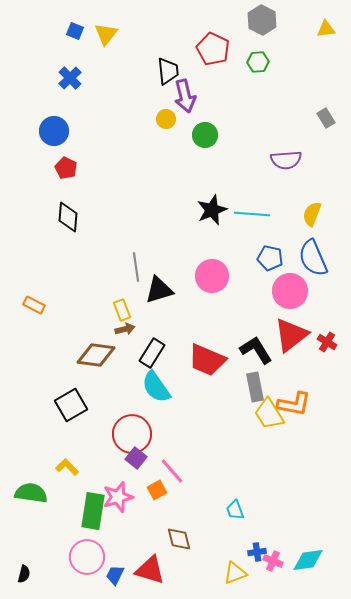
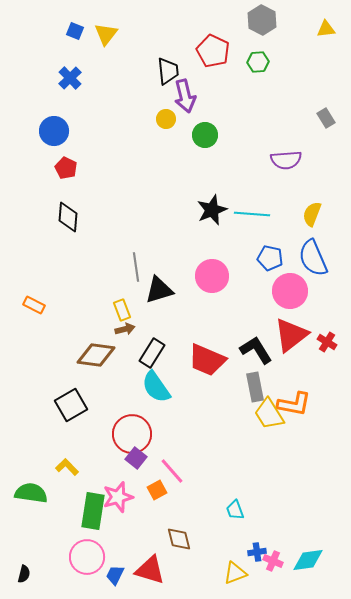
red pentagon at (213, 49): moved 2 px down
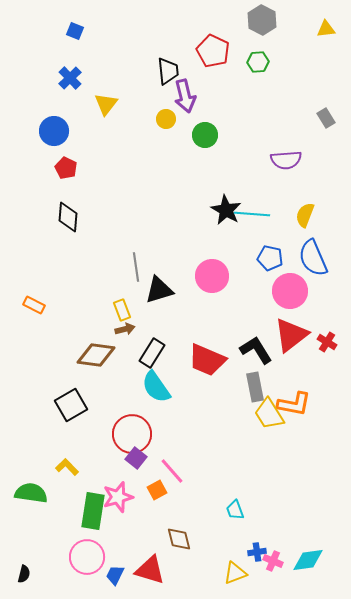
yellow triangle at (106, 34): moved 70 px down
black star at (212, 210): moved 14 px right; rotated 20 degrees counterclockwise
yellow semicircle at (312, 214): moved 7 px left, 1 px down
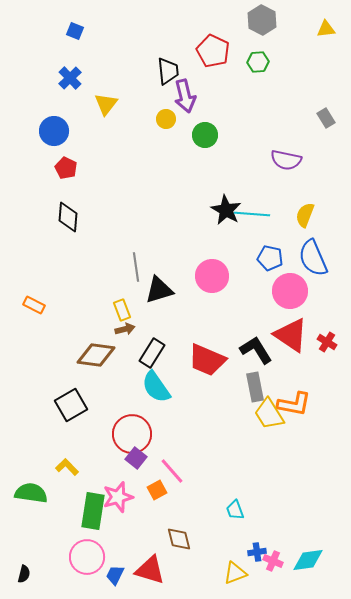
purple semicircle at (286, 160): rotated 16 degrees clockwise
red triangle at (291, 335): rotated 48 degrees counterclockwise
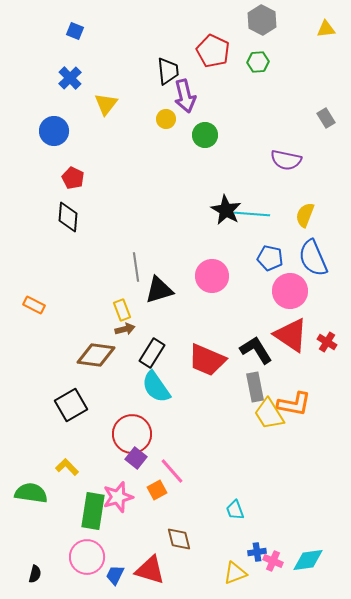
red pentagon at (66, 168): moved 7 px right, 10 px down
black semicircle at (24, 574): moved 11 px right
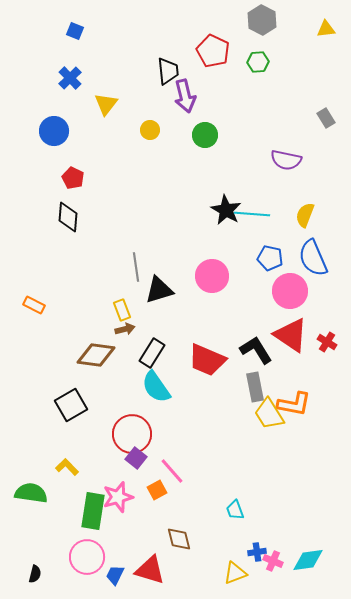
yellow circle at (166, 119): moved 16 px left, 11 px down
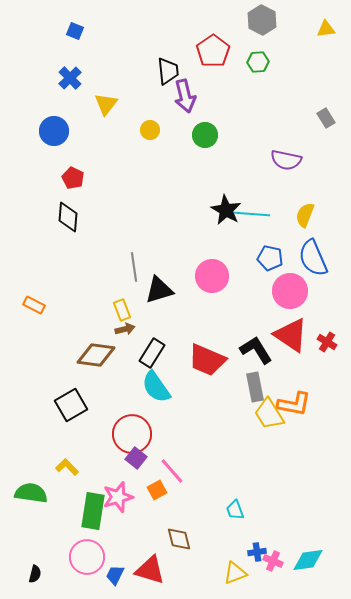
red pentagon at (213, 51): rotated 12 degrees clockwise
gray line at (136, 267): moved 2 px left
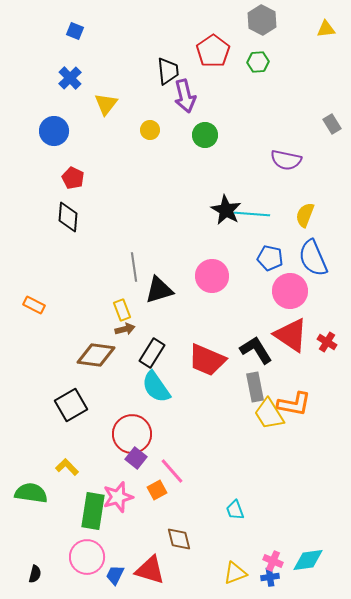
gray rectangle at (326, 118): moved 6 px right, 6 px down
blue cross at (257, 552): moved 13 px right, 25 px down
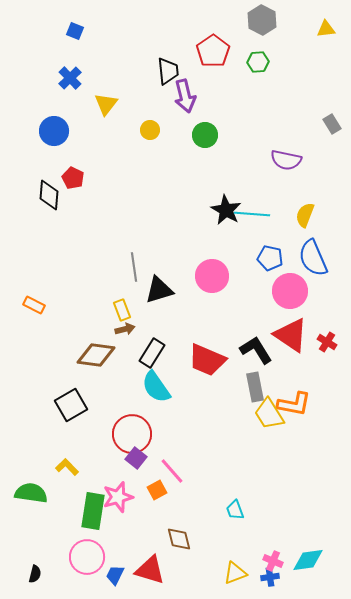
black diamond at (68, 217): moved 19 px left, 22 px up
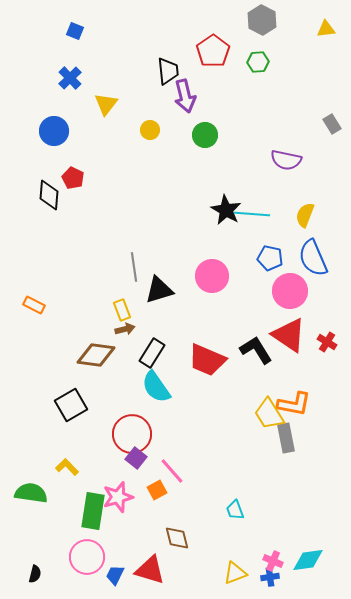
red triangle at (291, 335): moved 2 px left
gray rectangle at (255, 387): moved 31 px right, 51 px down
brown diamond at (179, 539): moved 2 px left, 1 px up
